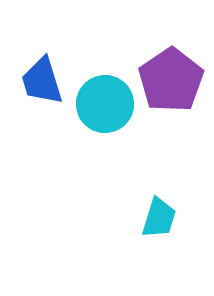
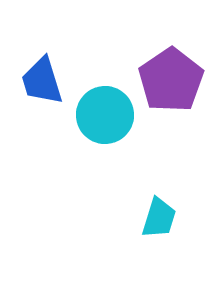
cyan circle: moved 11 px down
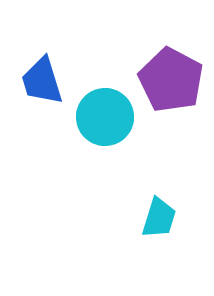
purple pentagon: rotated 10 degrees counterclockwise
cyan circle: moved 2 px down
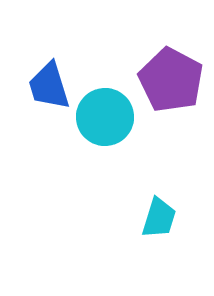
blue trapezoid: moved 7 px right, 5 px down
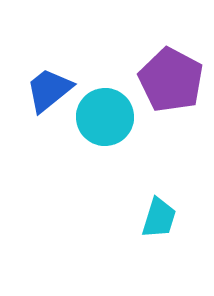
blue trapezoid: moved 4 px down; rotated 68 degrees clockwise
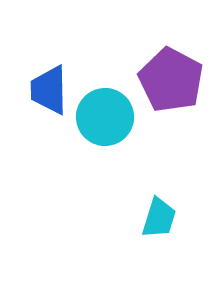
blue trapezoid: rotated 52 degrees counterclockwise
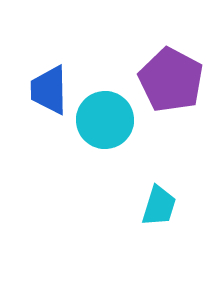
cyan circle: moved 3 px down
cyan trapezoid: moved 12 px up
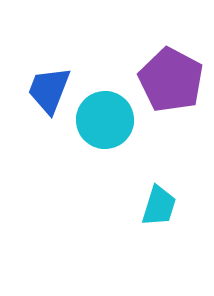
blue trapezoid: rotated 22 degrees clockwise
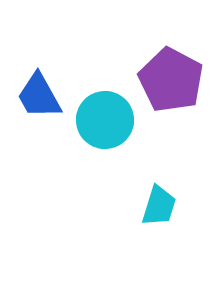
blue trapezoid: moved 10 px left, 6 px down; rotated 50 degrees counterclockwise
